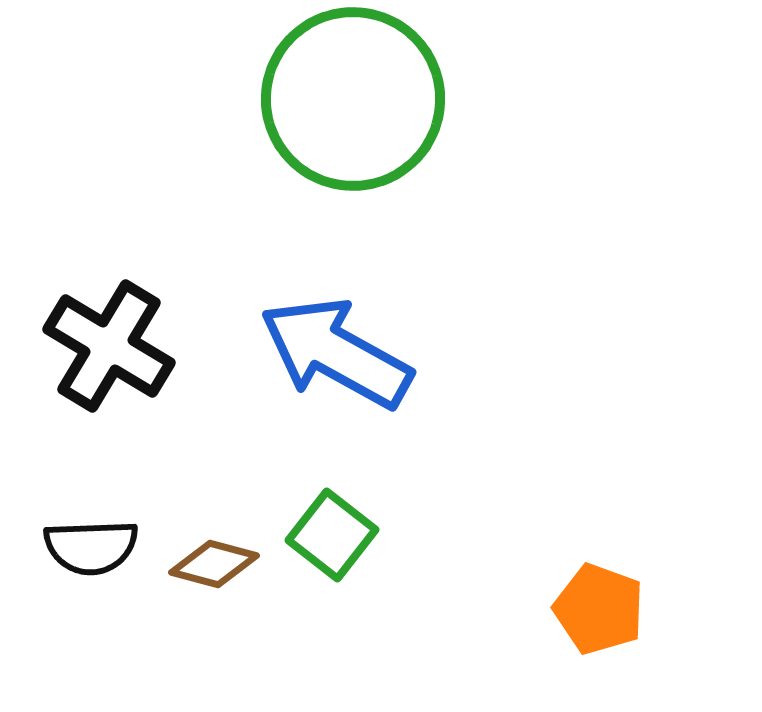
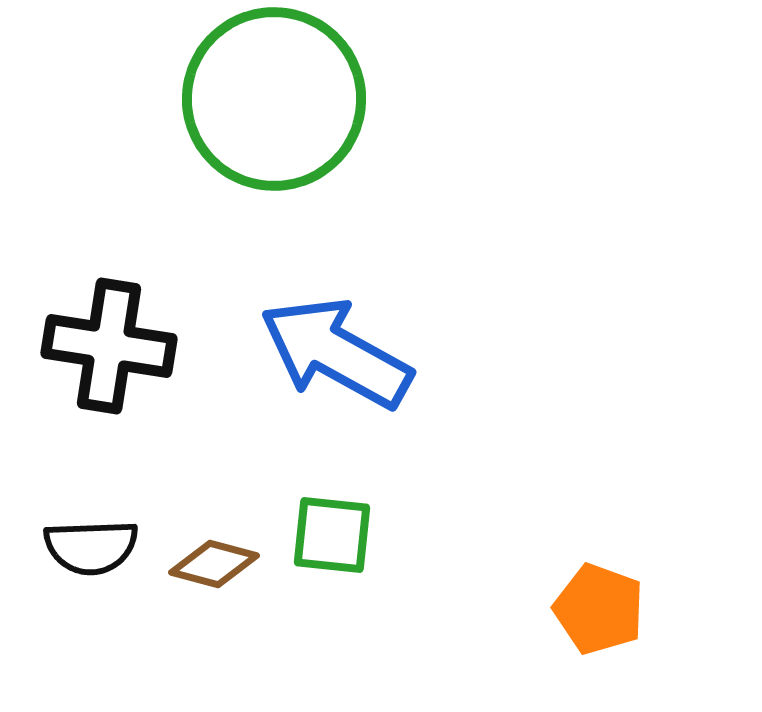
green circle: moved 79 px left
black cross: rotated 22 degrees counterclockwise
green square: rotated 32 degrees counterclockwise
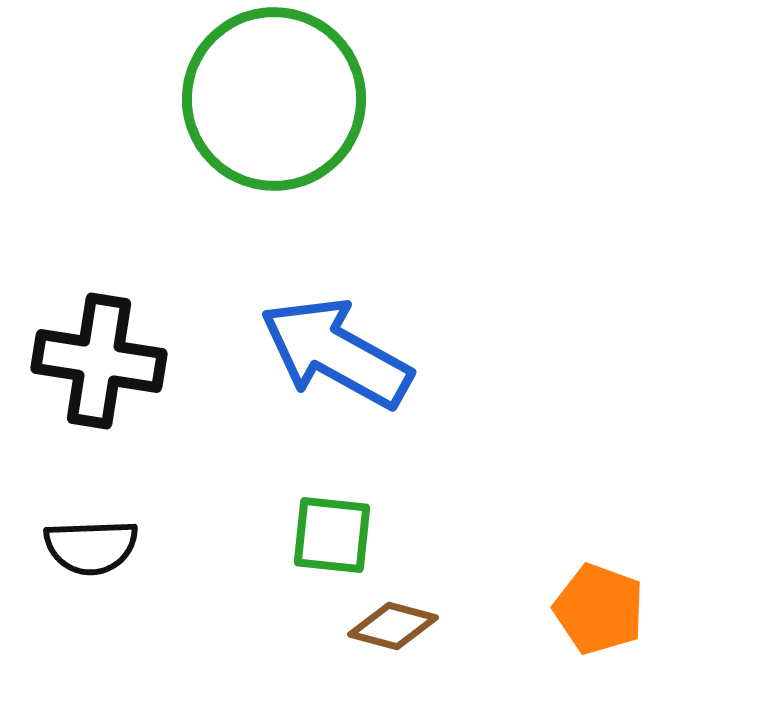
black cross: moved 10 px left, 15 px down
brown diamond: moved 179 px right, 62 px down
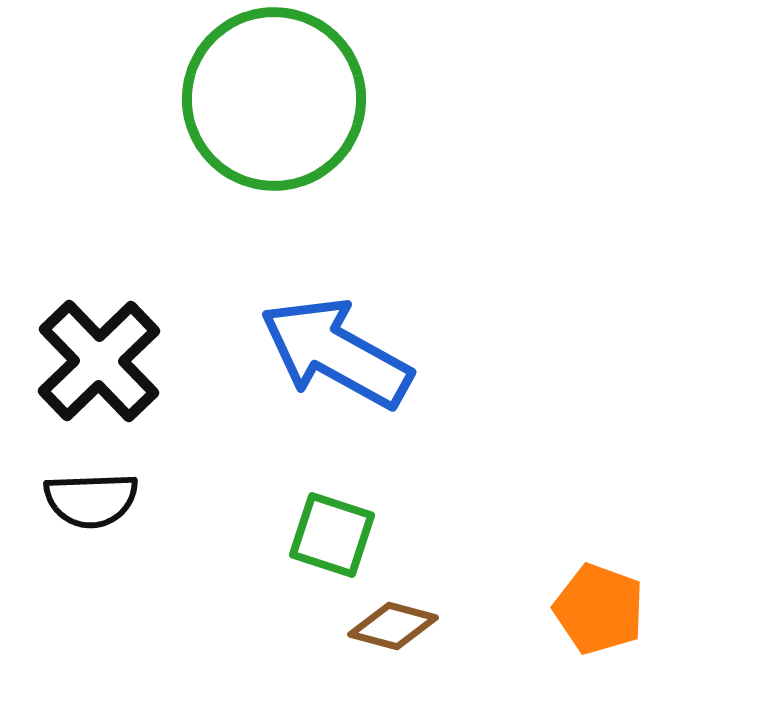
black cross: rotated 37 degrees clockwise
green square: rotated 12 degrees clockwise
black semicircle: moved 47 px up
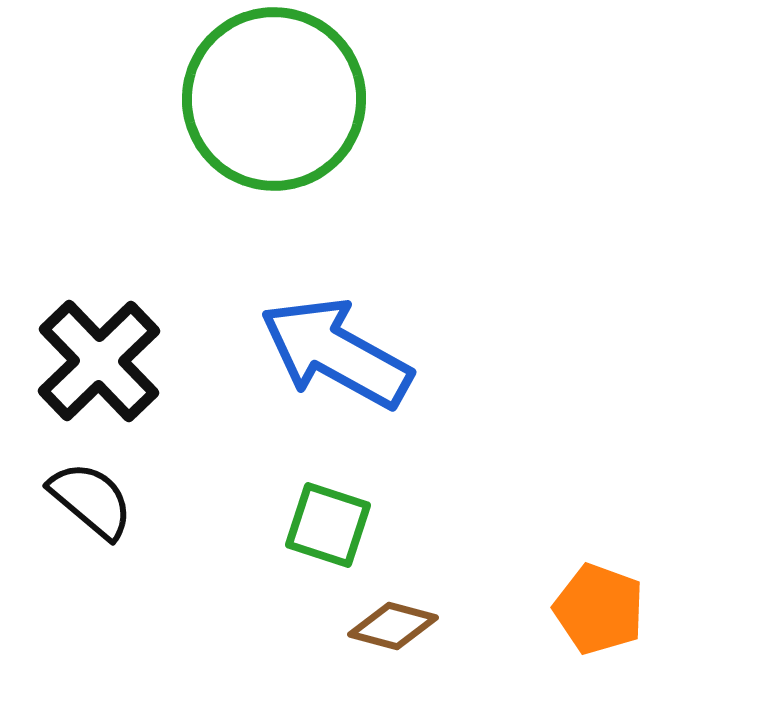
black semicircle: rotated 138 degrees counterclockwise
green square: moved 4 px left, 10 px up
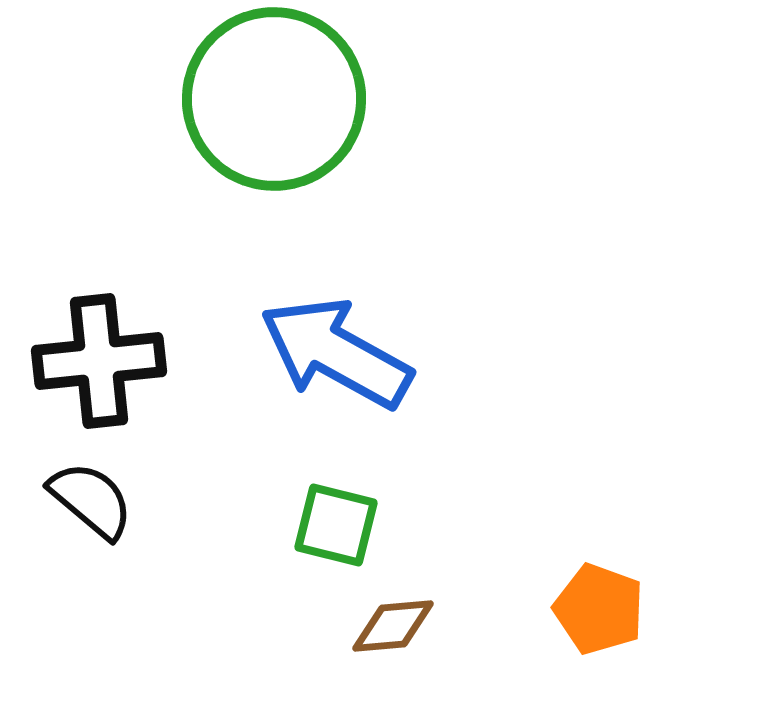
black cross: rotated 38 degrees clockwise
green square: moved 8 px right; rotated 4 degrees counterclockwise
brown diamond: rotated 20 degrees counterclockwise
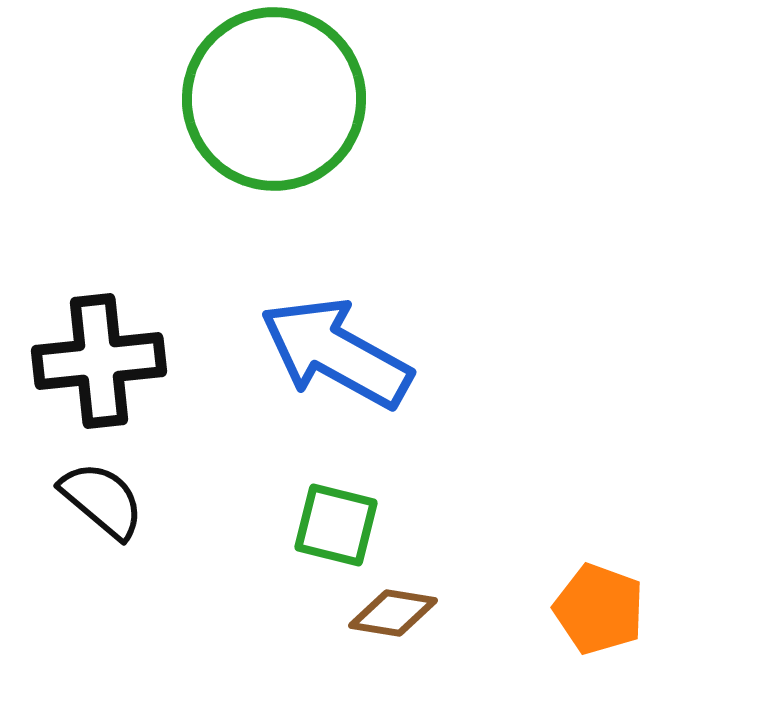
black semicircle: moved 11 px right
brown diamond: moved 13 px up; rotated 14 degrees clockwise
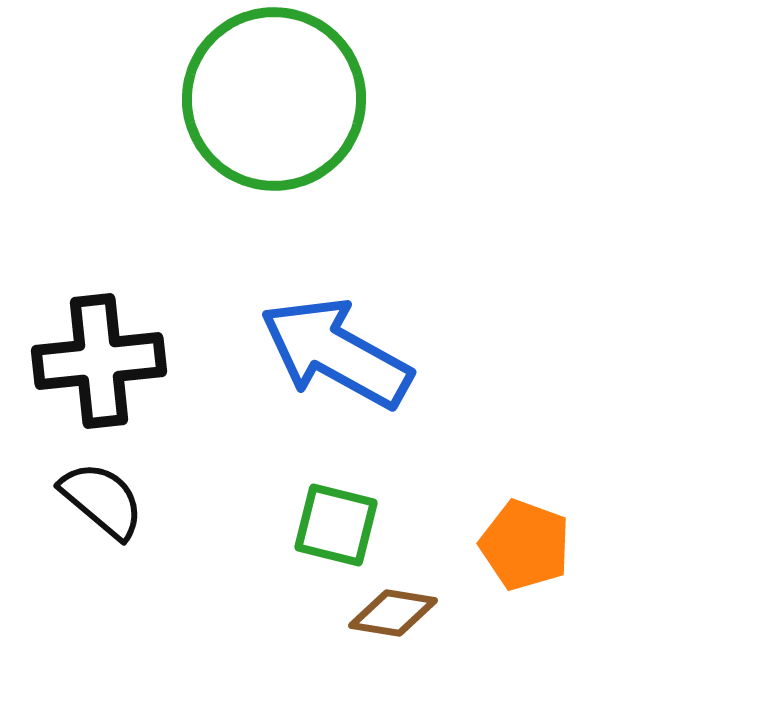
orange pentagon: moved 74 px left, 64 px up
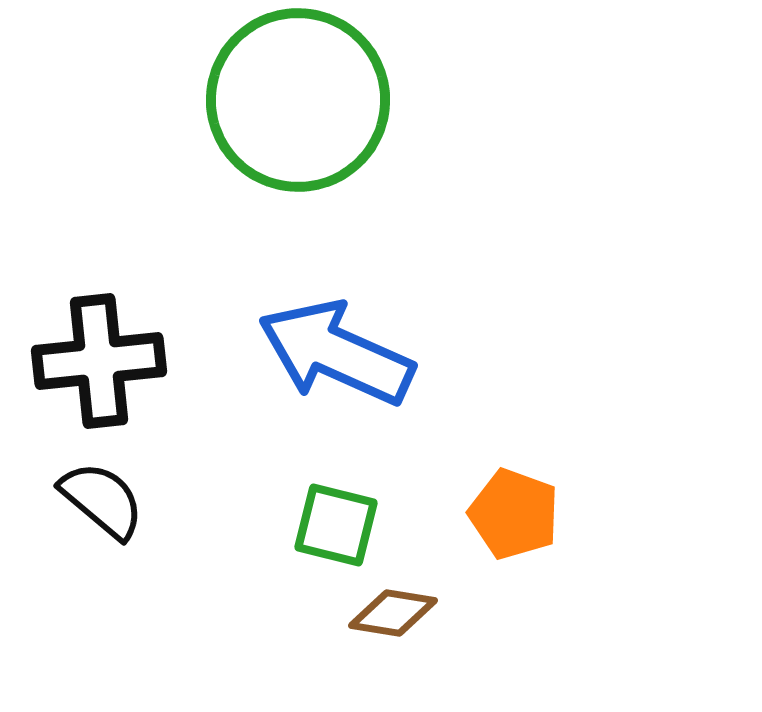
green circle: moved 24 px right, 1 px down
blue arrow: rotated 5 degrees counterclockwise
orange pentagon: moved 11 px left, 31 px up
